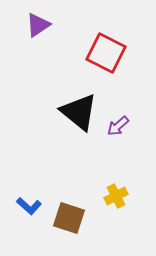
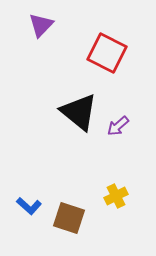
purple triangle: moved 3 px right; rotated 12 degrees counterclockwise
red square: moved 1 px right
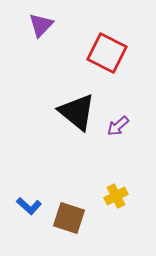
black triangle: moved 2 px left
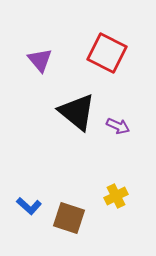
purple triangle: moved 1 px left, 35 px down; rotated 24 degrees counterclockwise
purple arrow: rotated 115 degrees counterclockwise
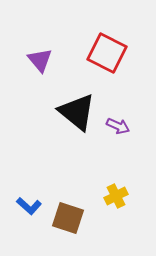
brown square: moved 1 px left
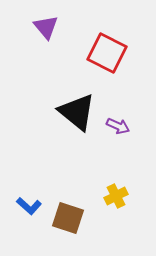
purple triangle: moved 6 px right, 33 px up
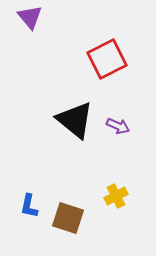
purple triangle: moved 16 px left, 10 px up
red square: moved 6 px down; rotated 36 degrees clockwise
black triangle: moved 2 px left, 8 px down
blue L-shape: rotated 60 degrees clockwise
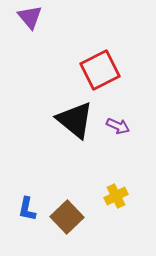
red square: moved 7 px left, 11 px down
blue L-shape: moved 2 px left, 3 px down
brown square: moved 1 px left, 1 px up; rotated 28 degrees clockwise
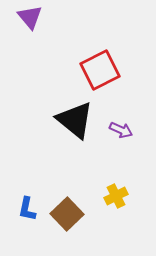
purple arrow: moved 3 px right, 4 px down
brown square: moved 3 px up
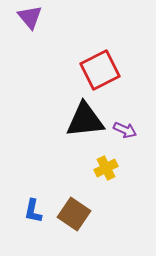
black triangle: moved 10 px right; rotated 45 degrees counterclockwise
purple arrow: moved 4 px right
yellow cross: moved 10 px left, 28 px up
blue L-shape: moved 6 px right, 2 px down
brown square: moved 7 px right; rotated 12 degrees counterclockwise
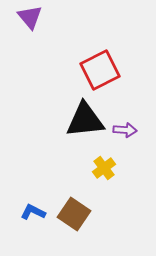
purple arrow: rotated 20 degrees counterclockwise
yellow cross: moved 2 px left; rotated 10 degrees counterclockwise
blue L-shape: moved 1 px down; rotated 105 degrees clockwise
